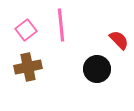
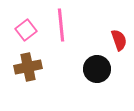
red semicircle: rotated 25 degrees clockwise
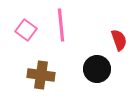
pink square: rotated 15 degrees counterclockwise
brown cross: moved 13 px right, 8 px down; rotated 20 degrees clockwise
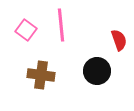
black circle: moved 2 px down
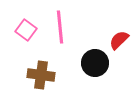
pink line: moved 1 px left, 2 px down
red semicircle: rotated 115 degrees counterclockwise
black circle: moved 2 px left, 8 px up
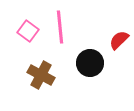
pink square: moved 2 px right, 1 px down
black circle: moved 5 px left
brown cross: rotated 20 degrees clockwise
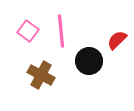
pink line: moved 1 px right, 4 px down
red semicircle: moved 2 px left
black circle: moved 1 px left, 2 px up
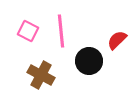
pink square: rotated 10 degrees counterclockwise
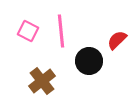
brown cross: moved 1 px right, 6 px down; rotated 24 degrees clockwise
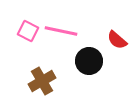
pink line: rotated 72 degrees counterclockwise
red semicircle: rotated 95 degrees counterclockwise
brown cross: rotated 8 degrees clockwise
